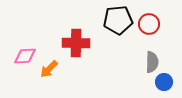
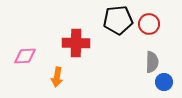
orange arrow: moved 8 px right, 8 px down; rotated 36 degrees counterclockwise
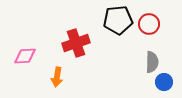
red cross: rotated 20 degrees counterclockwise
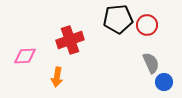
black pentagon: moved 1 px up
red circle: moved 2 px left, 1 px down
red cross: moved 6 px left, 3 px up
gray semicircle: moved 1 px left, 1 px down; rotated 25 degrees counterclockwise
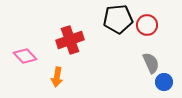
pink diamond: rotated 50 degrees clockwise
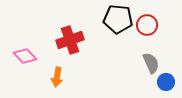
black pentagon: rotated 12 degrees clockwise
blue circle: moved 2 px right
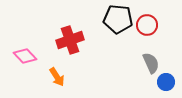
orange arrow: rotated 42 degrees counterclockwise
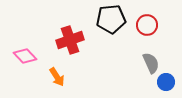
black pentagon: moved 7 px left; rotated 12 degrees counterclockwise
